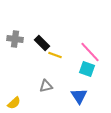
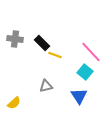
pink line: moved 1 px right
cyan square: moved 2 px left, 3 px down; rotated 21 degrees clockwise
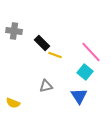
gray cross: moved 1 px left, 8 px up
yellow semicircle: moved 1 px left; rotated 64 degrees clockwise
